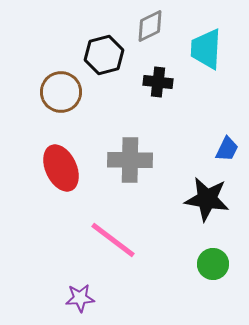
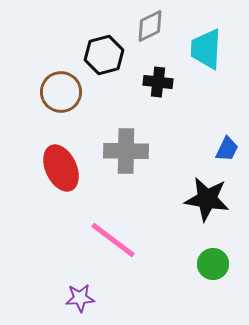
gray cross: moved 4 px left, 9 px up
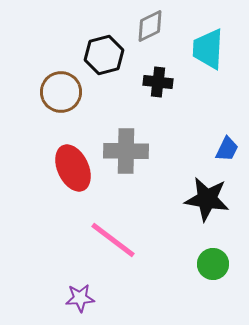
cyan trapezoid: moved 2 px right
red ellipse: moved 12 px right
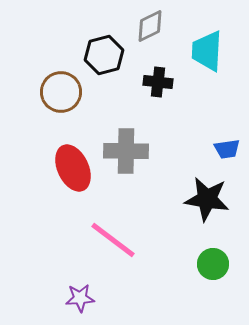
cyan trapezoid: moved 1 px left, 2 px down
blue trapezoid: rotated 56 degrees clockwise
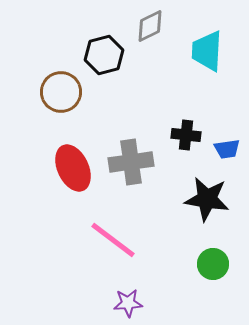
black cross: moved 28 px right, 53 px down
gray cross: moved 5 px right, 11 px down; rotated 9 degrees counterclockwise
purple star: moved 48 px right, 5 px down
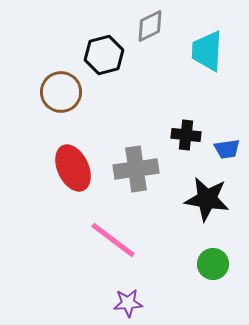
gray cross: moved 5 px right, 7 px down
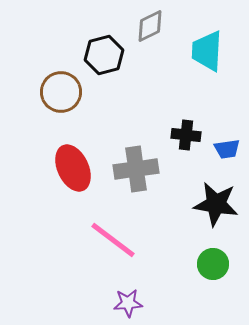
black star: moved 9 px right, 5 px down
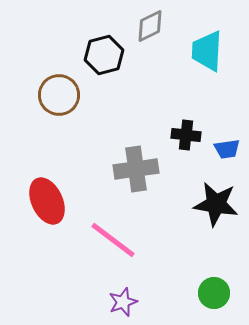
brown circle: moved 2 px left, 3 px down
red ellipse: moved 26 px left, 33 px down
green circle: moved 1 px right, 29 px down
purple star: moved 5 px left, 1 px up; rotated 16 degrees counterclockwise
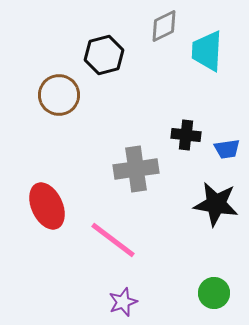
gray diamond: moved 14 px right
red ellipse: moved 5 px down
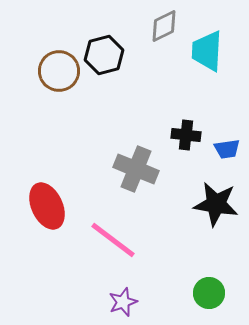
brown circle: moved 24 px up
gray cross: rotated 30 degrees clockwise
green circle: moved 5 px left
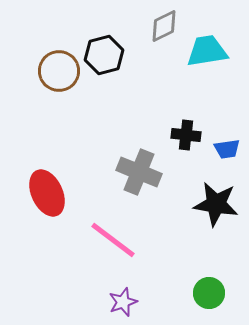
cyan trapezoid: rotated 78 degrees clockwise
gray cross: moved 3 px right, 3 px down
red ellipse: moved 13 px up
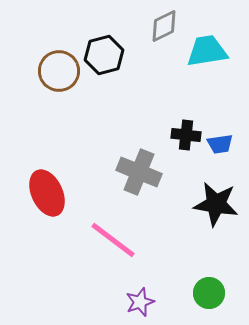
blue trapezoid: moved 7 px left, 5 px up
purple star: moved 17 px right
